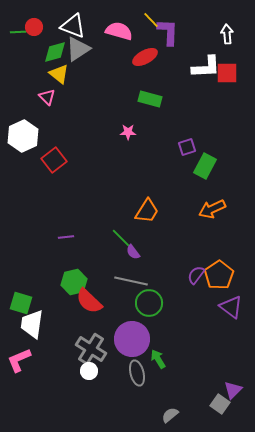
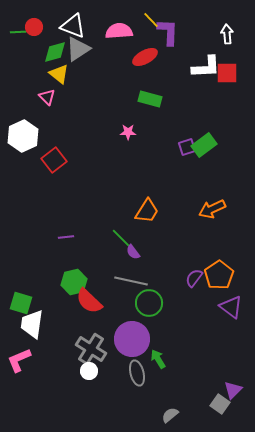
pink semicircle at (119, 31): rotated 20 degrees counterclockwise
green rectangle at (205, 166): moved 1 px left, 21 px up; rotated 25 degrees clockwise
purple semicircle at (196, 275): moved 2 px left, 3 px down
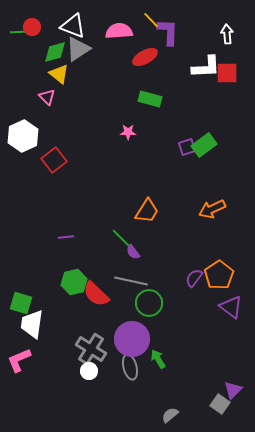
red circle at (34, 27): moved 2 px left
red semicircle at (89, 301): moved 7 px right, 7 px up
gray ellipse at (137, 373): moved 7 px left, 6 px up
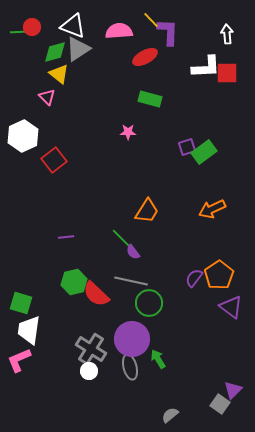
green rectangle at (204, 145): moved 7 px down
white trapezoid at (32, 324): moved 3 px left, 6 px down
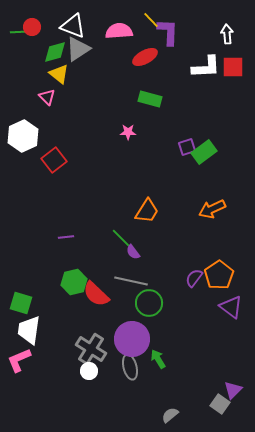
red square at (227, 73): moved 6 px right, 6 px up
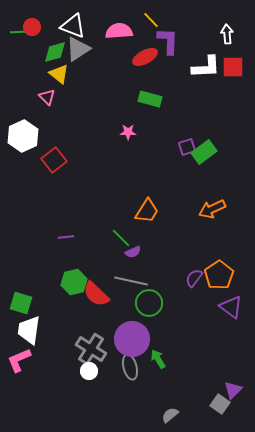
purple L-shape at (168, 32): moved 9 px down
purple semicircle at (133, 252): rotated 77 degrees counterclockwise
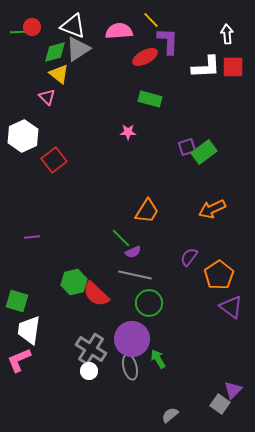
purple line at (66, 237): moved 34 px left
purple semicircle at (194, 278): moved 5 px left, 21 px up
gray line at (131, 281): moved 4 px right, 6 px up
green square at (21, 303): moved 4 px left, 2 px up
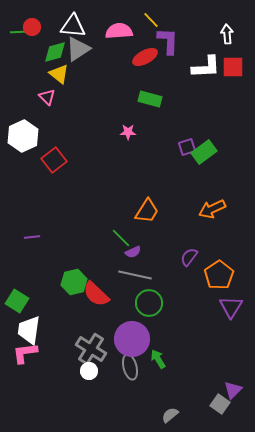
white triangle at (73, 26): rotated 16 degrees counterclockwise
green square at (17, 301): rotated 15 degrees clockwise
purple triangle at (231, 307): rotated 25 degrees clockwise
pink L-shape at (19, 360): moved 6 px right, 7 px up; rotated 16 degrees clockwise
